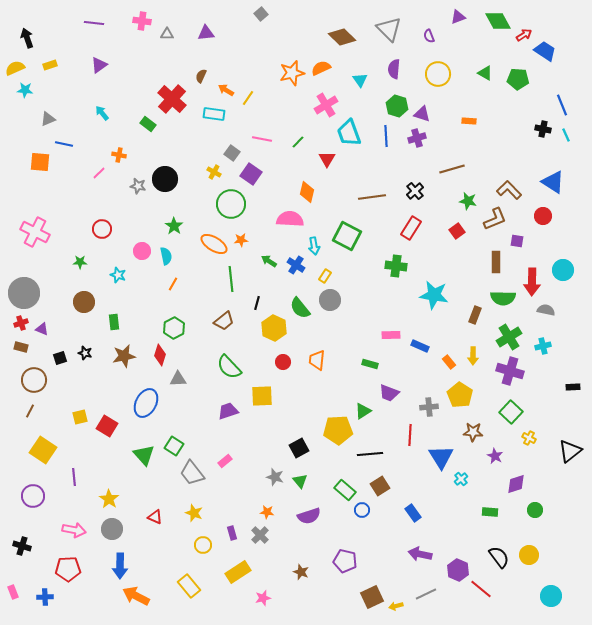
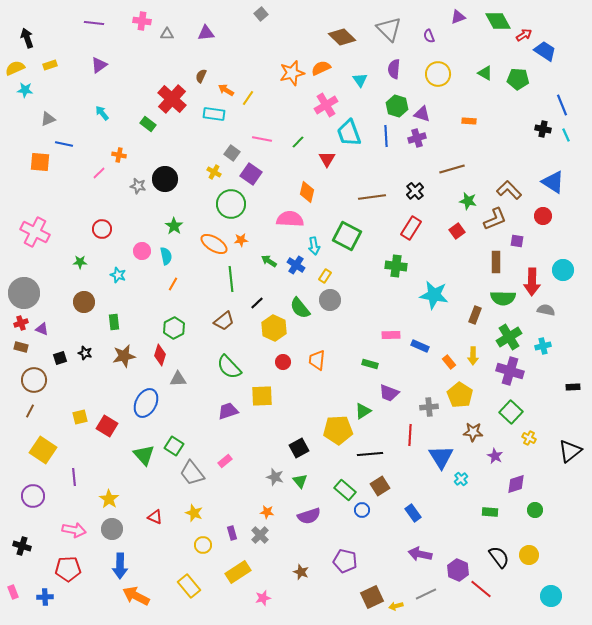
black line at (257, 303): rotated 32 degrees clockwise
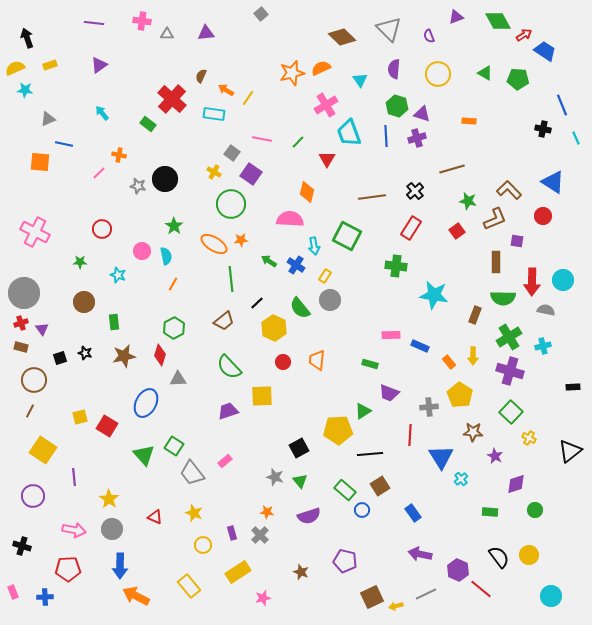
purple triangle at (458, 17): moved 2 px left
cyan line at (566, 135): moved 10 px right, 3 px down
cyan circle at (563, 270): moved 10 px down
purple triangle at (42, 329): rotated 32 degrees clockwise
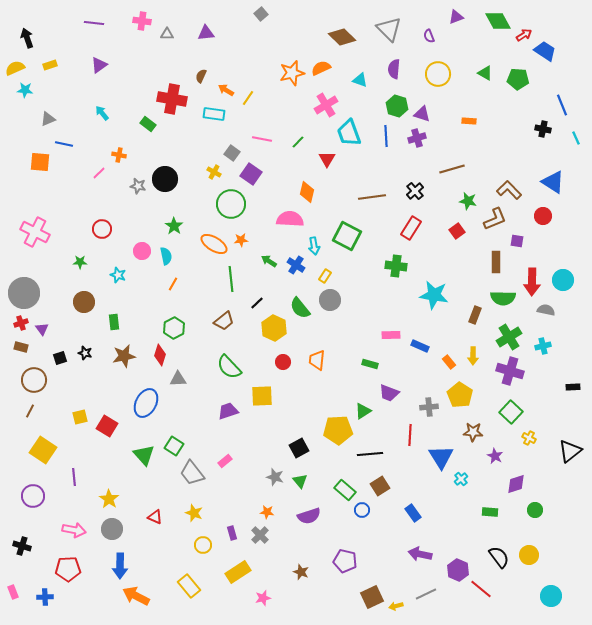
cyan triangle at (360, 80): rotated 35 degrees counterclockwise
red cross at (172, 99): rotated 32 degrees counterclockwise
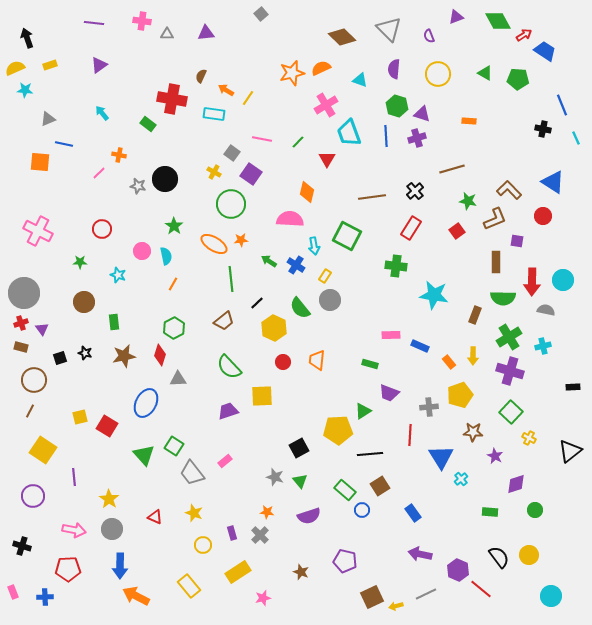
pink cross at (35, 232): moved 3 px right, 1 px up
yellow pentagon at (460, 395): rotated 20 degrees clockwise
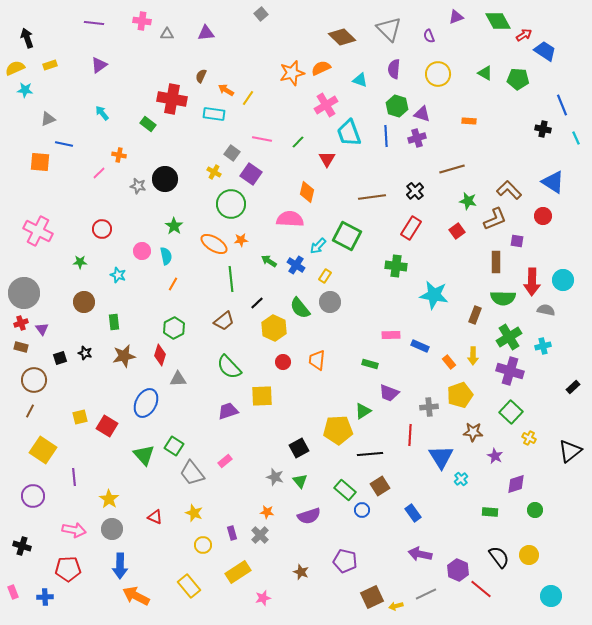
cyan arrow at (314, 246): moved 4 px right; rotated 54 degrees clockwise
gray circle at (330, 300): moved 2 px down
black rectangle at (573, 387): rotated 40 degrees counterclockwise
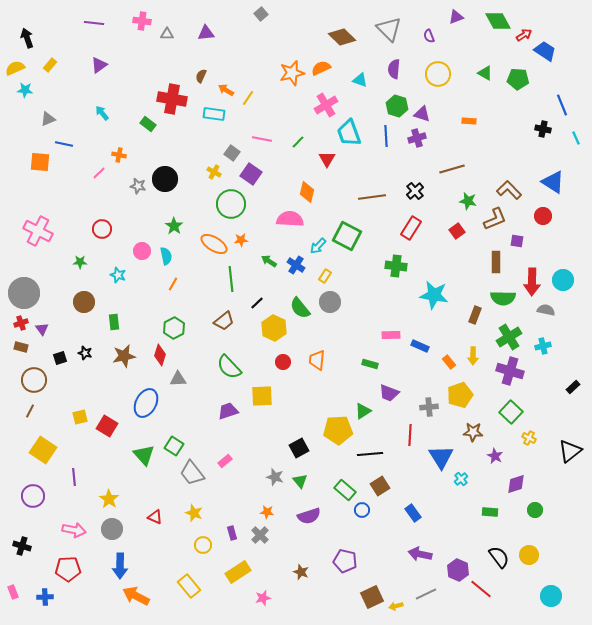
yellow rectangle at (50, 65): rotated 32 degrees counterclockwise
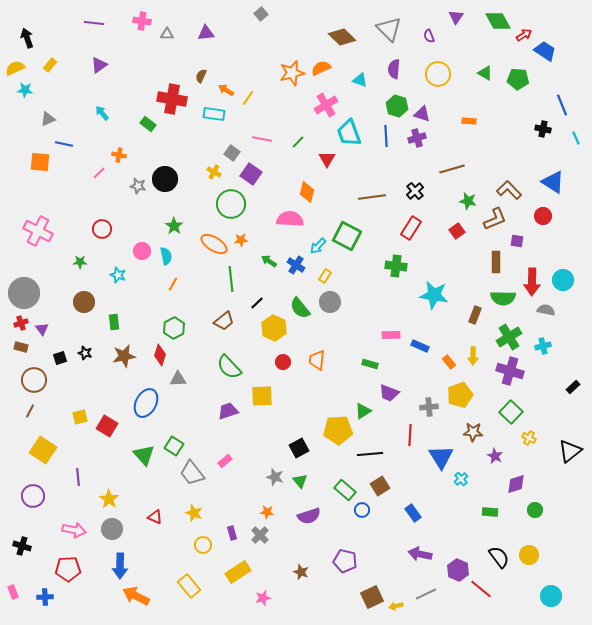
purple triangle at (456, 17): rotated 35 degrees counterclockwise
purple line at (74, 477): moved 4 px right
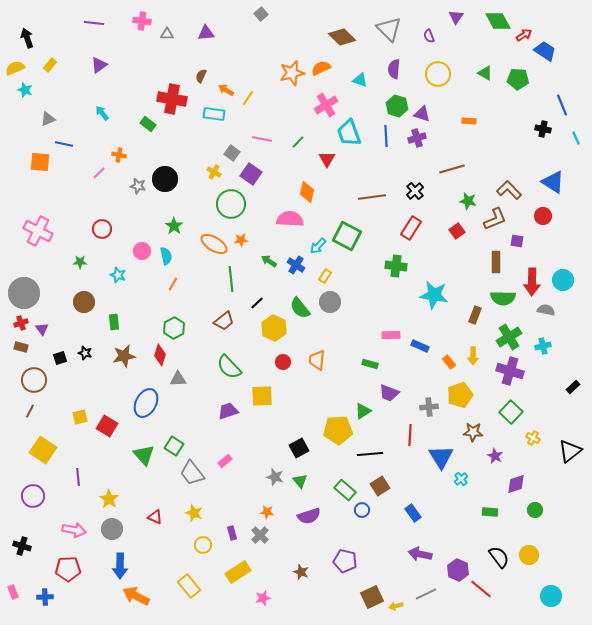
cyan star at (25, 90): rotated 14 degrees clockwise
yellow cross at (529, 438): moved 4 px right
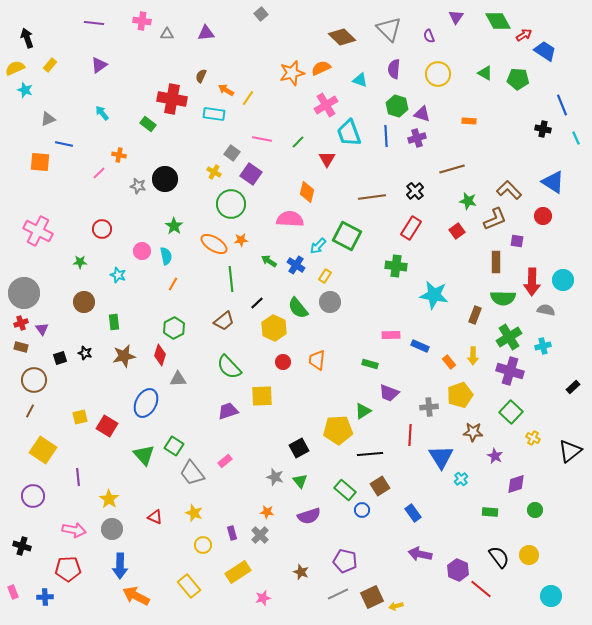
green semicircle at (300, 308): moved 2 px left
gray line at (426, 594): moved 88 px left
